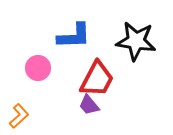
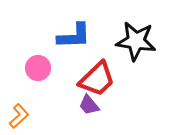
red trapezoid: rotated 18 degrees clockwise
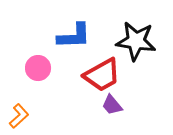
red trapezoid: moved 5 px right, 4 px up; rotated 15 degrees clockwise
purple trapezoid: moved 23 px right
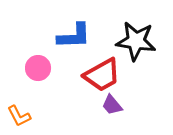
orange L-shape: rotated 105 degrees clockwise
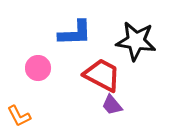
blue L-shape: moved 1 px right, 3 px up
red trapezoid: rotated 123 degrees counterclockwise
